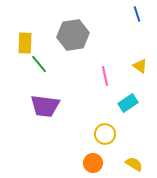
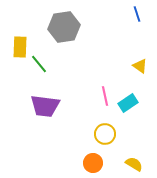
gray hexagon: moved 9 px left, 8 px up
yellow rectangle: moved 5 px left, 4 px down
pink line: moved 20 px down
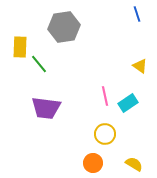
purple trapezoid: moved 1 px right, 2 px down
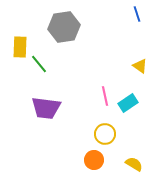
orange circle: moved 1 px right, 3 px up
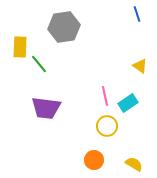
yellow circle: moved 2 px right, 8 px up
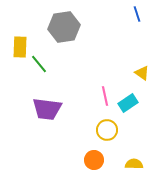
yellow triangle: moved 2 px right, 7 px down
purple trapezoid: moved 1 px right, 1 px down
yellow circle: moved 4 px down
yellow semicircle: rotated 30 degrees counterclockwise
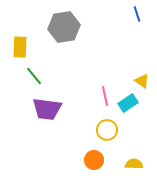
green line: moved 5 px left, 12 px down
yellow triangle: moved 8 px down
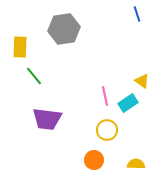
gray hexagon: moved 2 px down
purple trapezoid: moved 10 px down
yellow semicircle: moved 2 px right
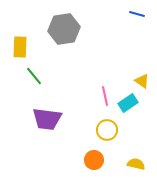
blue line: rotated 56 degrees counterclockwise
yellow semicircle: rotated 12 degrees clockwise
